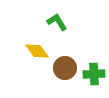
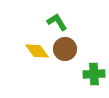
brown circle: moved 19 px up
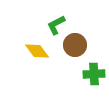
green L-shape: moved 1 px left, 3 px down; rotated 85 degrees counterclockwise
brown circle: moved 10 px right, 4 px up
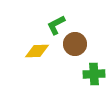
brown circle: moved 1 px up
yellow diamond: rotated 55 degrees counterclockwise
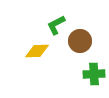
brown circle: moved 5 px right, 3 px up
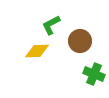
green L-shape: moved 5 px left
green cross: rotated 25 degrees clockwise
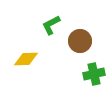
yellow diamond: moved 11 px left, 8 px down
green cross: rotated 35 degrees counterclockwise
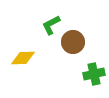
brown circle: moved 7 px left, 1 px down
yellow diamond: moved 3 px left, 1 px up
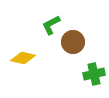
yellow diamond: rotated 15 degrees clockwise
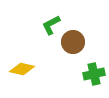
yellow diamond: moved 1 px left, 11 px down
